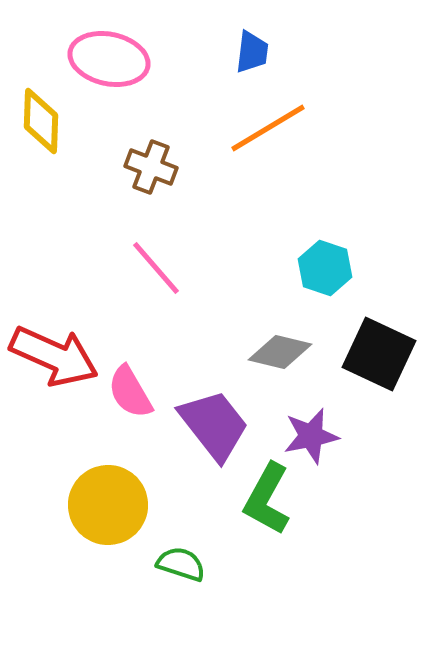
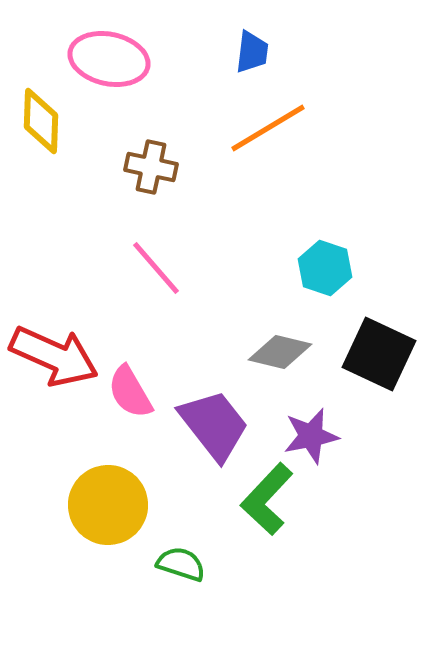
brown cross: rotated 9 degrees counterclockwise
green L-shape: rotated 14 degrees clockwise
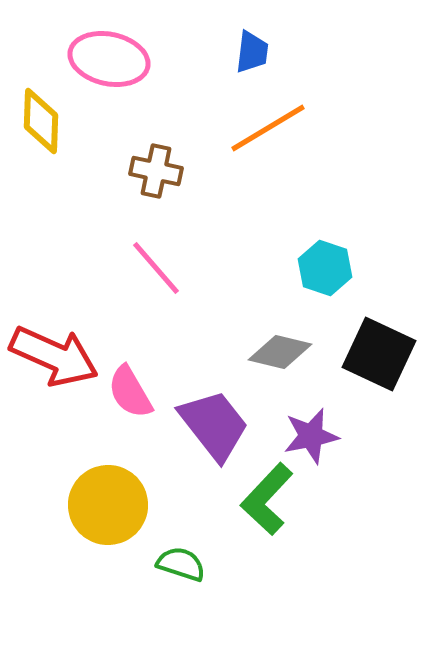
brown cross: moved 5 px right, 4 px down
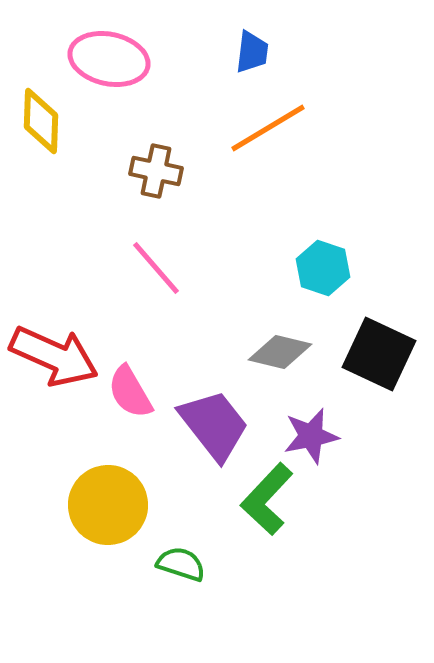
cyan hexagon: moved 2 px left
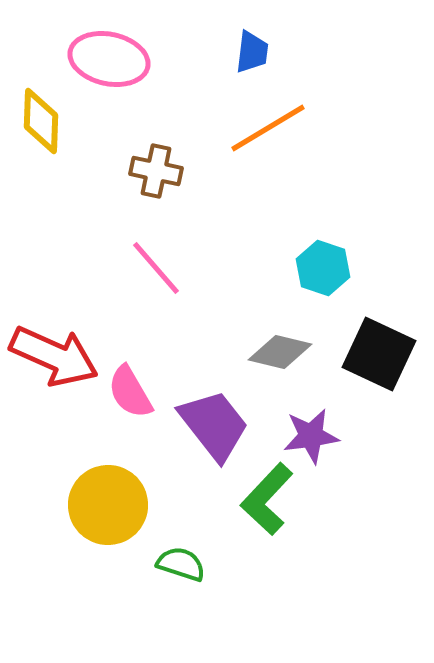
purple star: rotated 4 degrees clockwise
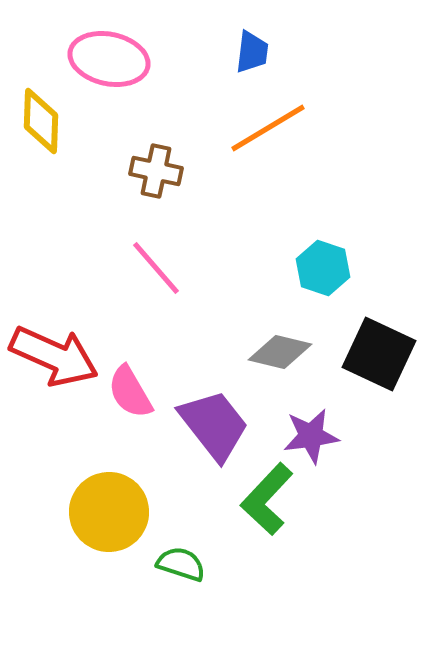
yellow circle: moved 1 px right, 7 px down
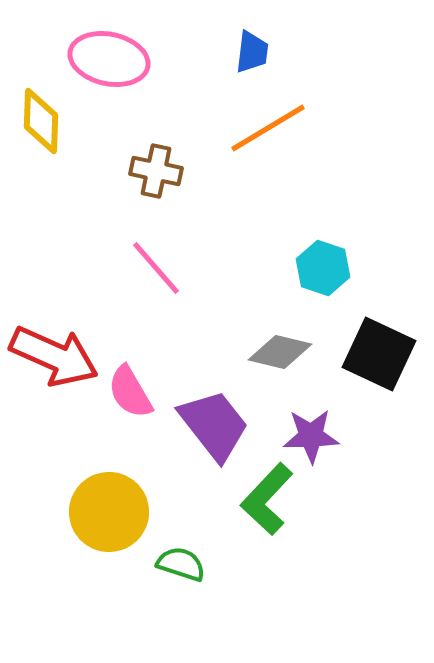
purple star: rotated 6 degrees clockwise
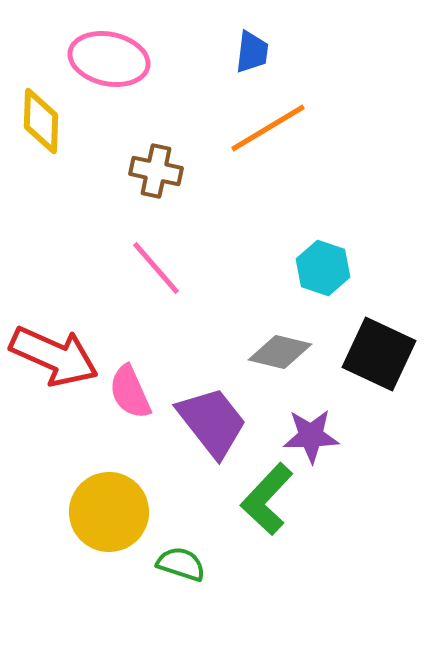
pink semicircle: rotated 6 degrees clockwise
purple trapezoid: moved 2 px left, 3 px up
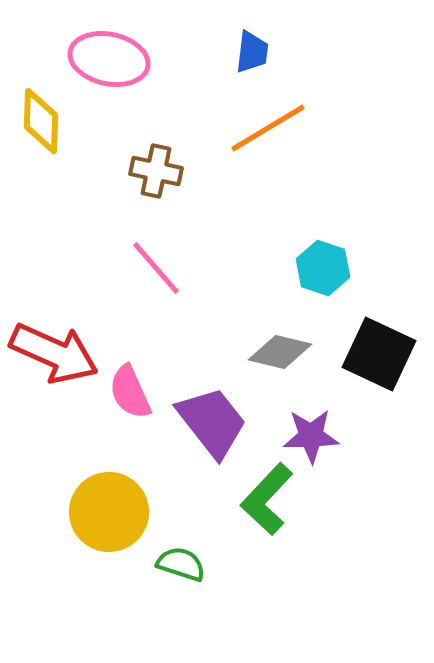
red arrow: moved 3 px up
